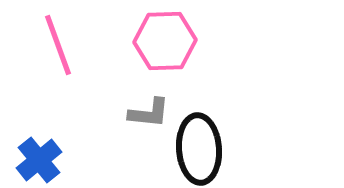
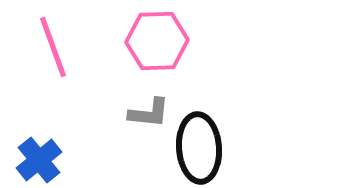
pink hexagon: moved 8 px left
pink line: moved 5 px left, 2 px down
black ellipse: moved 1 px up
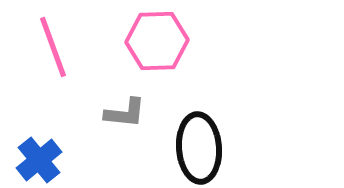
gray L-shape: moved 24 px left
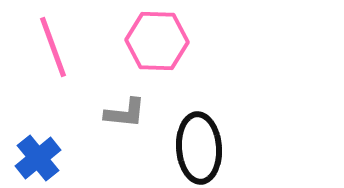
pink hexagon: rotated 4 degrees clockwise
blue cross: moved 1 px left, 2 px up
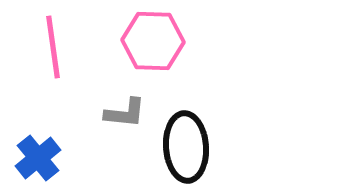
pink hexagon: moved 4 px left
pink line: rotated 12 degrees clockwise
black ellipse: moved 13 px left, 1 px up
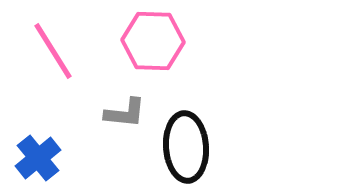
pink line: moved 4 px down; rotated 24 degrees counterclockwise
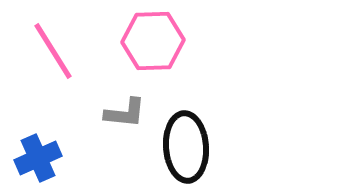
pink hexagon: rotated 4 degrees counterclockwise
blue cross: rotated 15 degrees clockwise
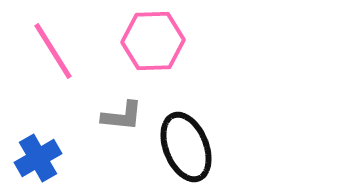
gray L-shape: moved 3 px left, 3 px down
black ellipse: rotated 18 degrees counterclockwise
blue cross: rotated 6 degrees counterclockwise
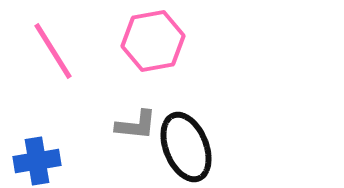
pink hexagon: rotated 8 degrees counterclockwise
gray L-shape: moved 14 px right, 9 px down
blue cross: moved 1 px left, 3 px down; rotated 21 degrees clockwise
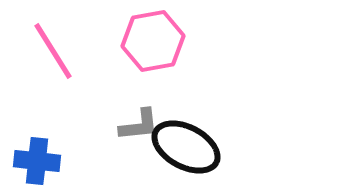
gray L-shape: moved 3 px right; rotated 12 degrees counterclockwise
black ellipse: rotated 40 degrees counterclockwise
blue cross: rotated 15 degrees clockwise
